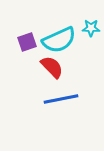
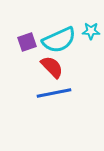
cyan star: moved 3 px down
blue line: moved 7 px left, 6 px up
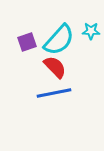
cyan semicircle: rotated 24 degrees counterclockwise
red semicircle: moved 3 px right
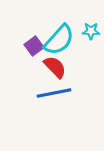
purple square: moved 7 px right, 4 px down; rotated 18 degrees counterclockwise
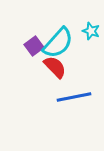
cyan star: rotated 18 degrees clockwise
cyan semicircle: moved 1 px left, 3 px down
blue line: moved 20 px right, 4 px down
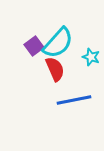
cyan star: moved 26 px down
red semicircle: moved 2 px down; rotated 20 degrees clockwise
blue line: moved 3 px down
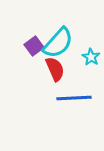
cyan star: rotated 12 degrees clockwise
blue line: moved 2 px up; rotated 8 degrees clockwise
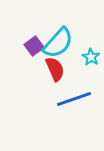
blue line: moved 1 px down; rotated 16 degrees counterclockwise
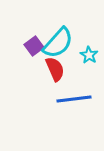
cyan star: moved 2 px left, 2 px up
blue line: rotated 12 degrees clockwise
